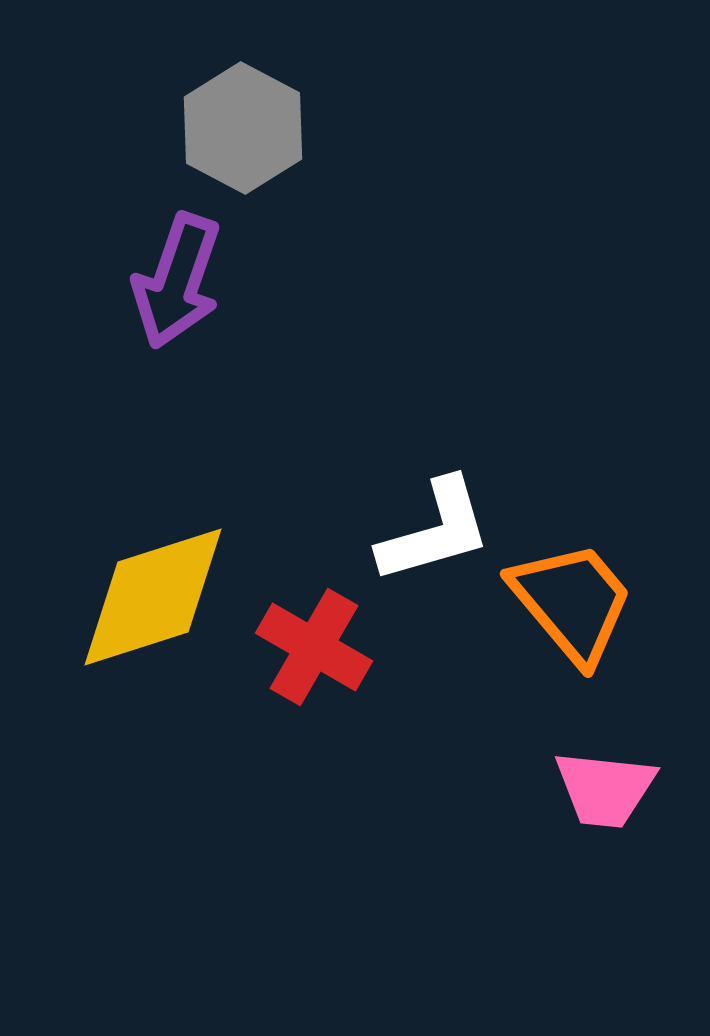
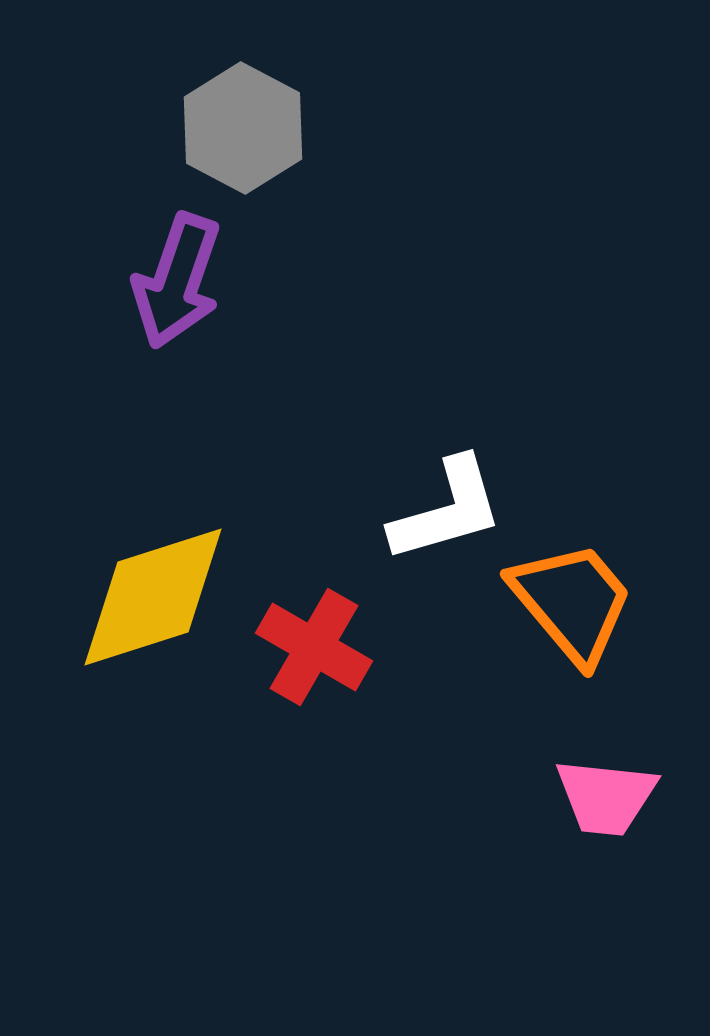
white L-shape: moved 12 px right, 21 px up
pink trapezoid: moved 1 px right, 8 px down
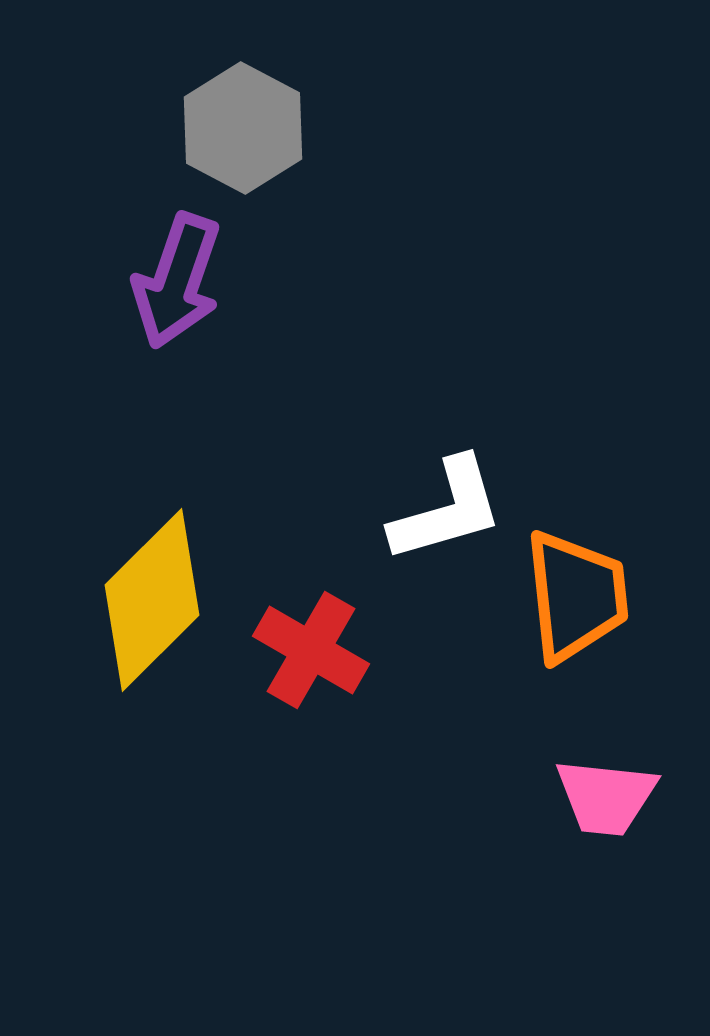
yellow diamond: moved 1 px left, 3 px down; rotated 27 degrees counterclockwise
orange trapezoid: moved 4 px right, 6 px up; rotated 34 degrees clockwise
red cross: moved 3 px left, 3 px down
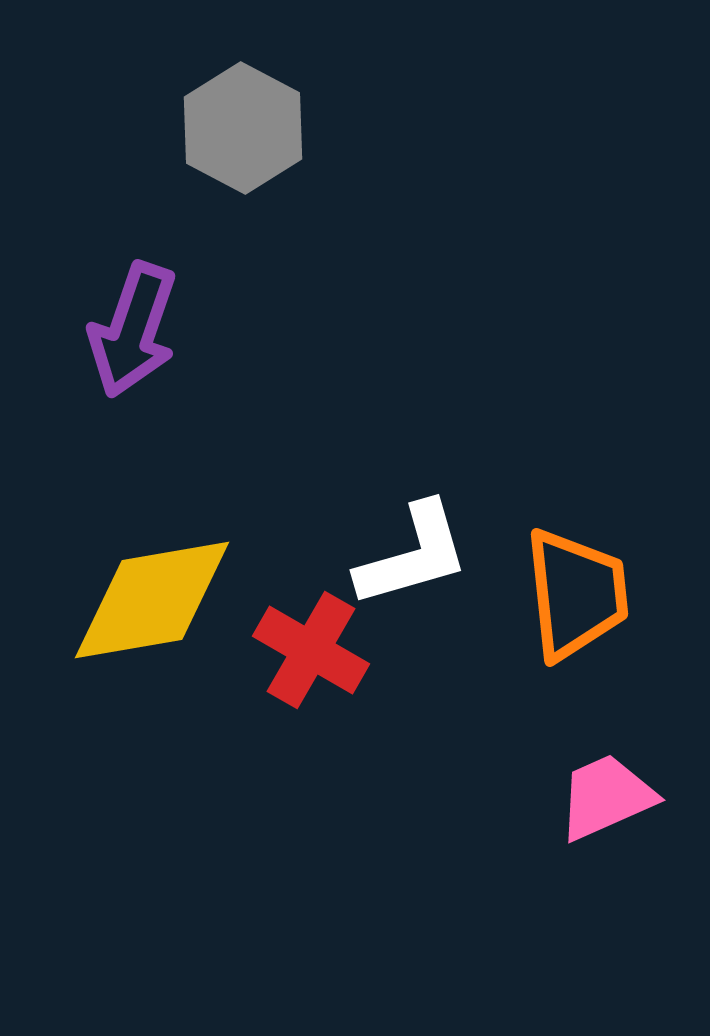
purple arrow: moved 44 px left, 49 px down
white L-shape: moved 34 px left, 45 px down
orange trapezoid: moved 2 px up
yellow diamond: rotated 35 degrees clockwise
pink trapezoid: rotated 150 degrees clockwise
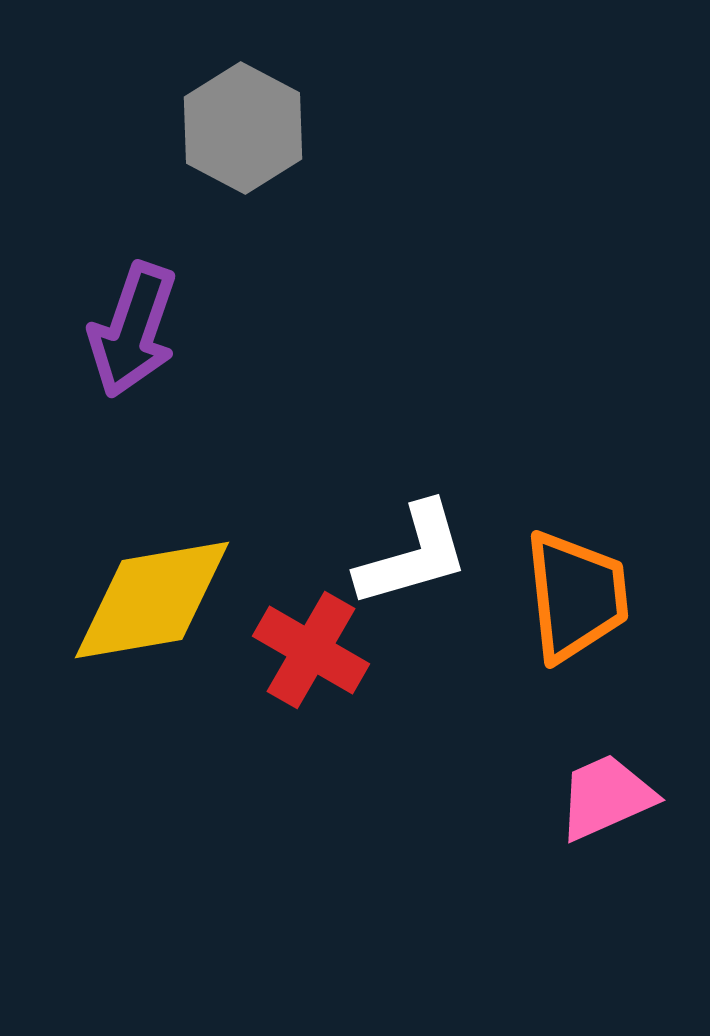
orange trapezoid: moved 2 px down
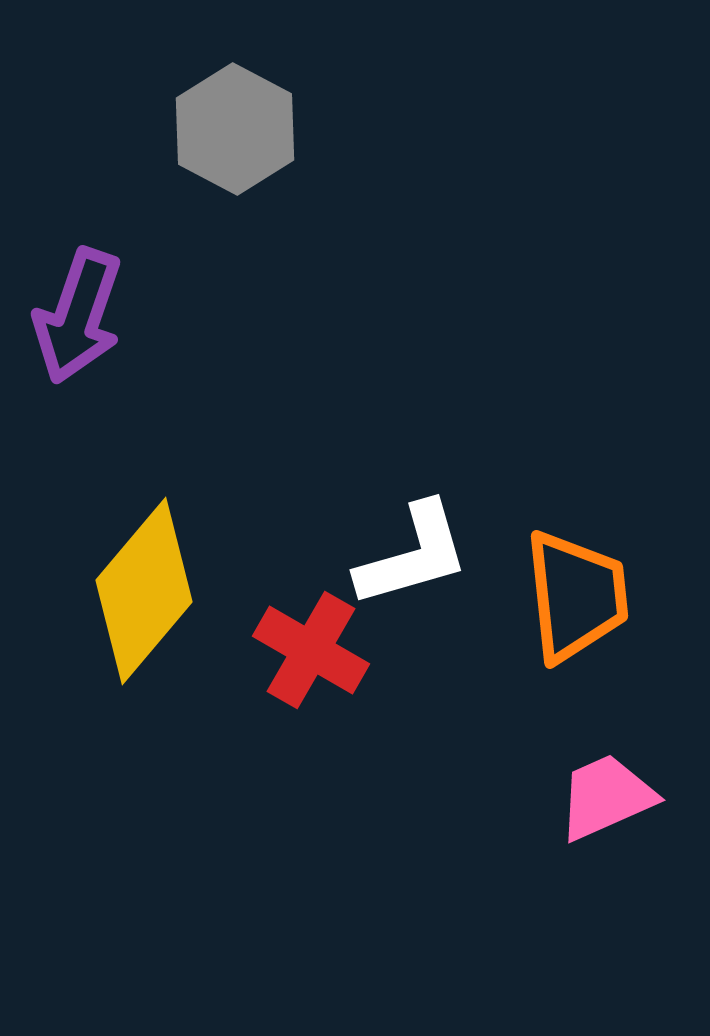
gray hexagon: moved 8 px left, 1 px down
purple arrow: moved 55 px left, 14 px up
yellow diamond: moved 8 px left, 9 px up; rotated 40 degrees counterclockwise
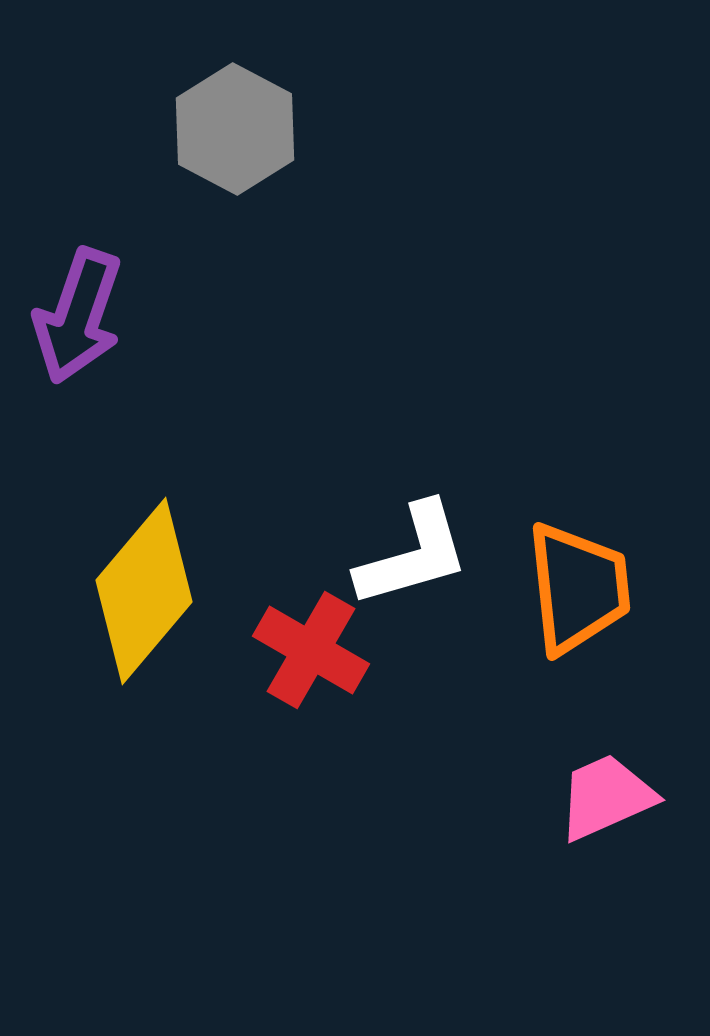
orange trapezoid: moved 2 px right, 8 px up
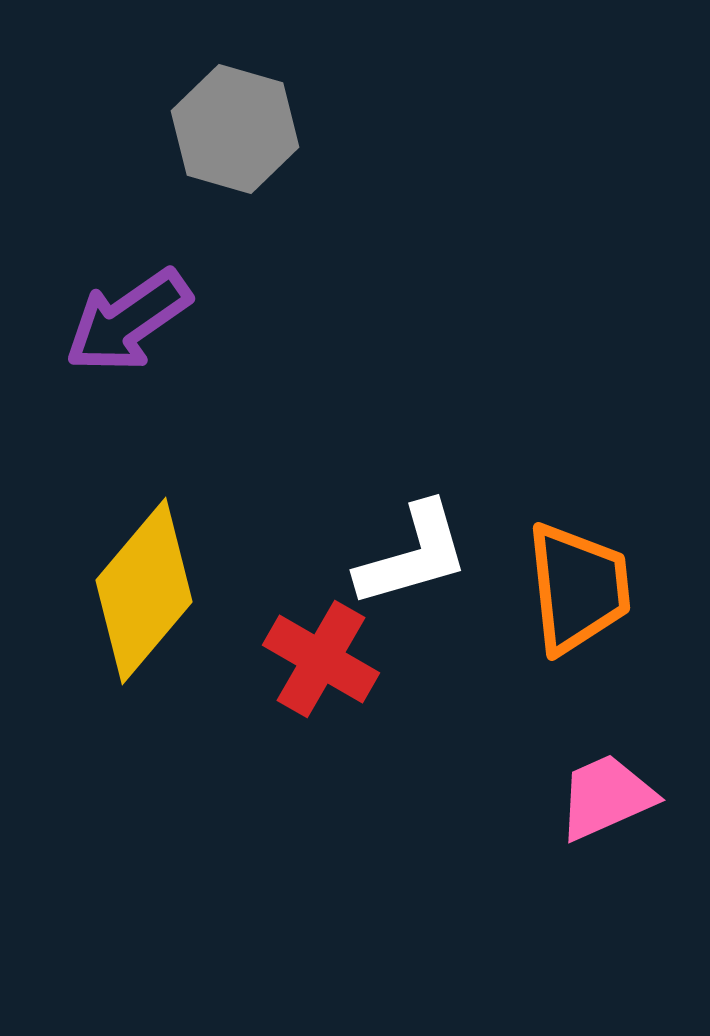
gray hexagon: rotated 12 degrees counterclockwise
purple arrow: moved 50 px right, 5 px down; rotated 36 degrees clockwise
red cross: moved 10 px right, 9 px down
